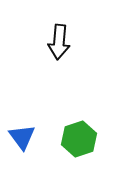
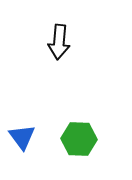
green hexagon: rotated 20 degrees clockwise
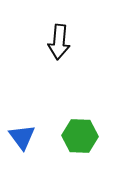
green hexagon: moved 1 px right, 3 px up
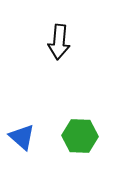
blue triangle: rotated 12 degrees counterclockwise
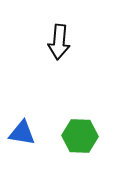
blue triangle: moved 4 px up; rotated 32 degrees counterclockwise
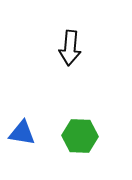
black arrow: moved 11 px right, 6 px down
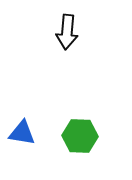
black arrow: moved 3 px left, 16 px up
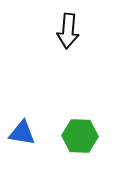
black arrow: moved 1 px right, 1 px up
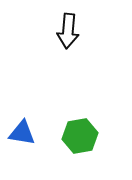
green hexagon: rotated 12 degrees counterclockwise
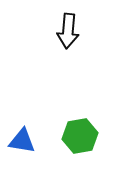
blue triangle: moved 8 px down
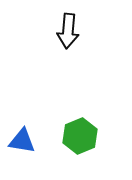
green hexagon: rotated 12 degrees counterclockwise
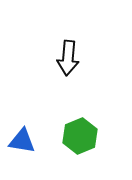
black arrow: moved 27 px down
